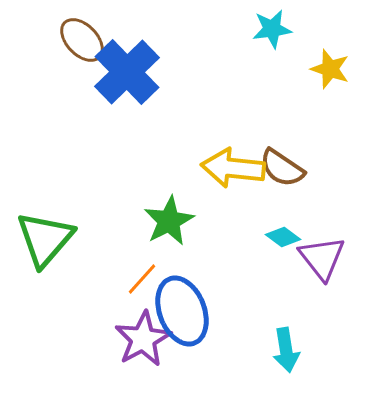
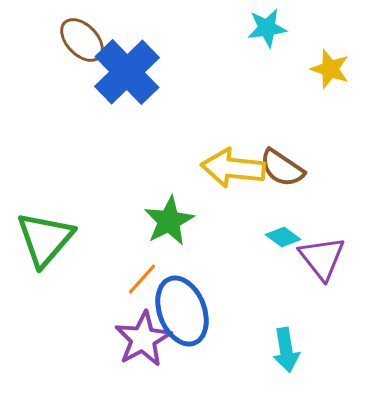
cyan star: moved 5 px left, 1 px up
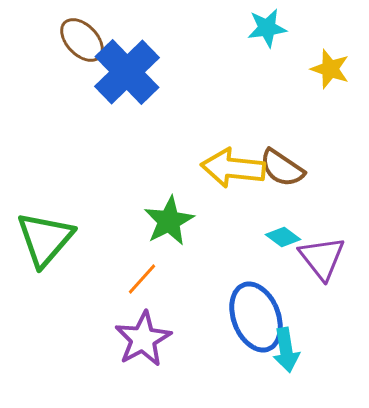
blue ellipse: moved 74 px right, 6 px down
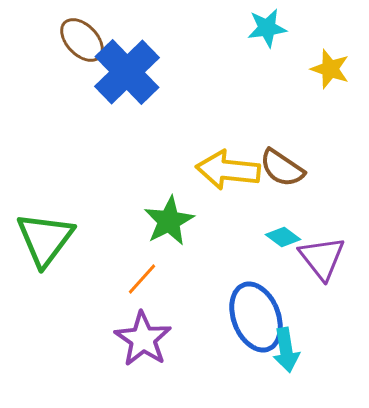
yellow arrow: moved 5 px left, 2 px down
green triangle: rotated 4 degrees counterclockwise
purple star: rotated 10 degrees counterclockwise
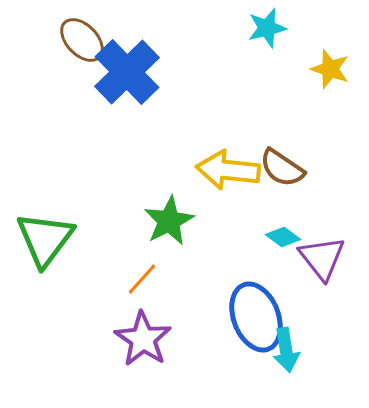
cyan star: rotated 6 degrees counterclockwise
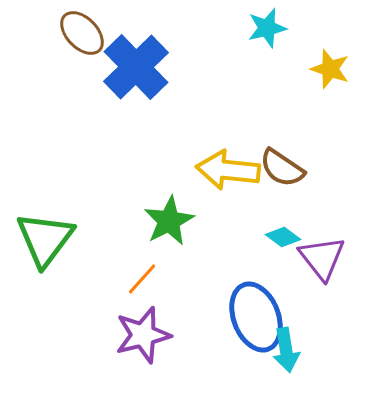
brown ellipse: moved 7 px up
blue cross: moved 9 px right, 5 px up
purple star: moved 4 px up; rotated 24 degrees clockwise
